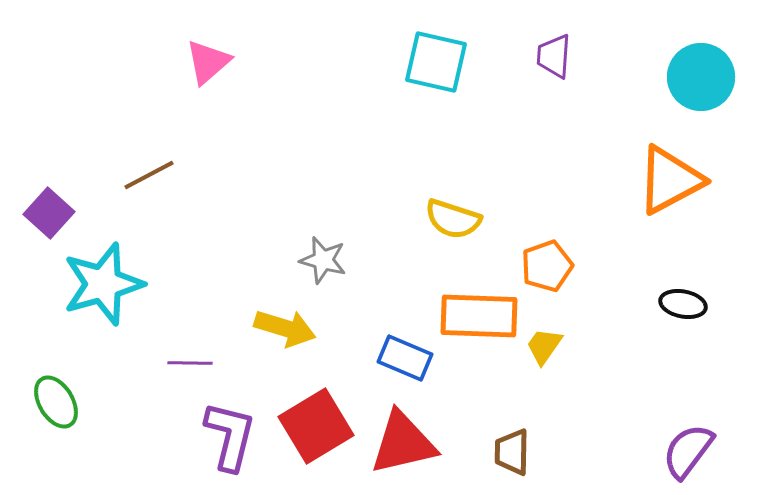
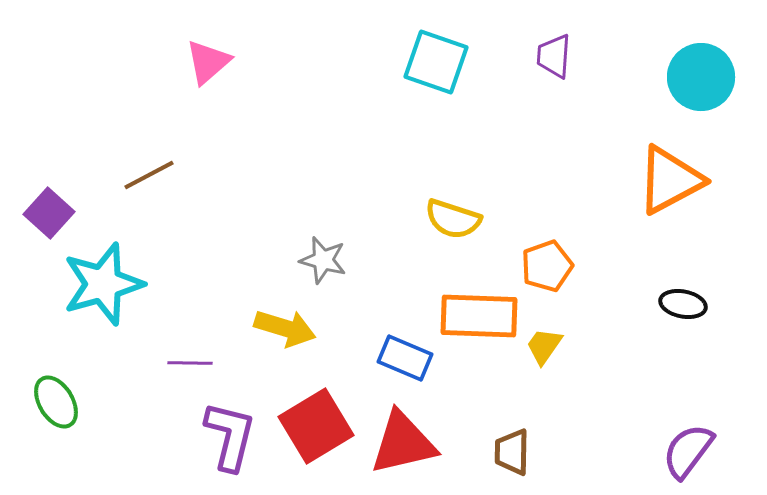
cyan square: rotated 6 degrees clockwise
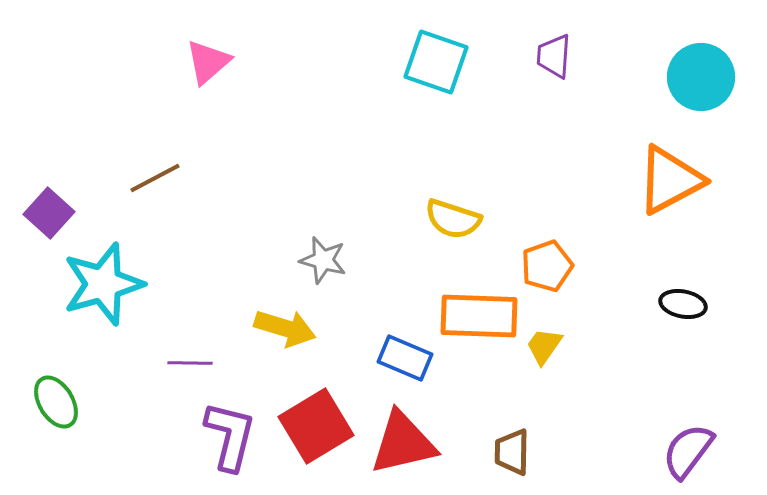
brown line: moved 6 px right, 3 px down
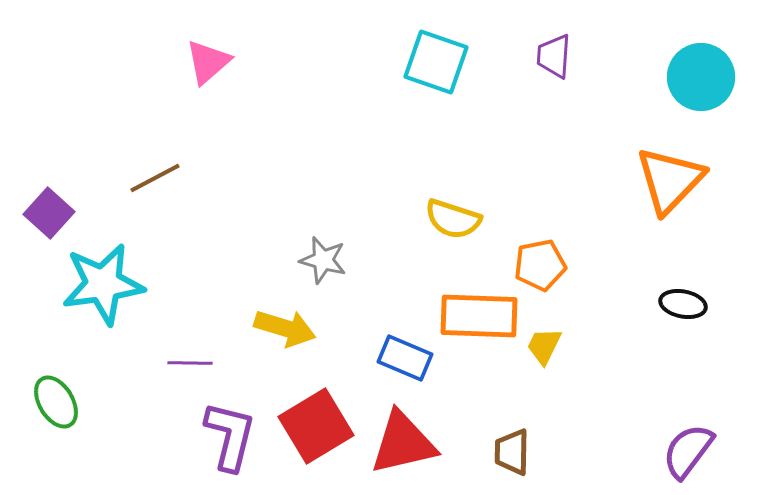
orange triangle: rotated 18 degrees counterclockwise
orange pentagon: moved 7 px left, 1 px up; rotated 9 degrees clockwise
cyan star: rotated 8 degrees clockwise
yellow trapezoid: rotated 9 degrees counterclockwise
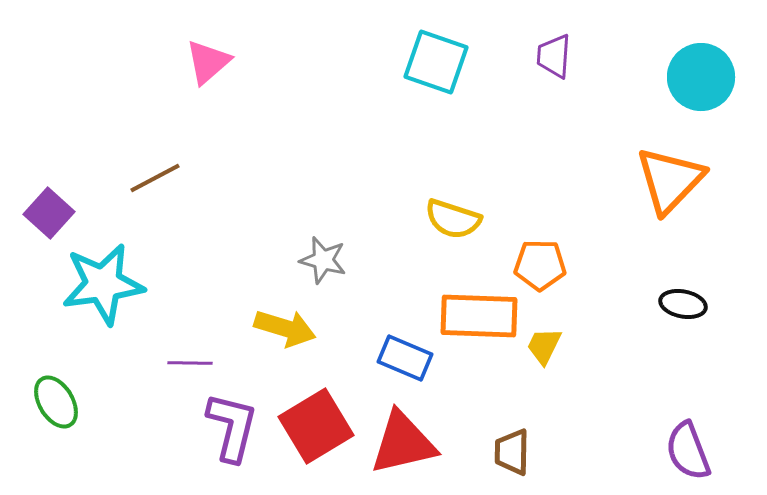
orange pentagon: rotated 12 degrees clockwise
purple L-shape: moved 2 px right, 9 px up
purple semicircle: rotated 58 degrees counterclockwise
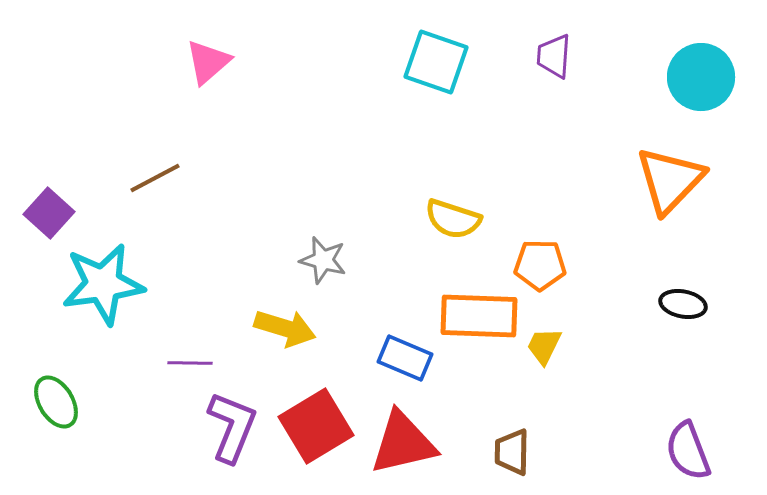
purple L-shape: rotated 8 degrees clockwise
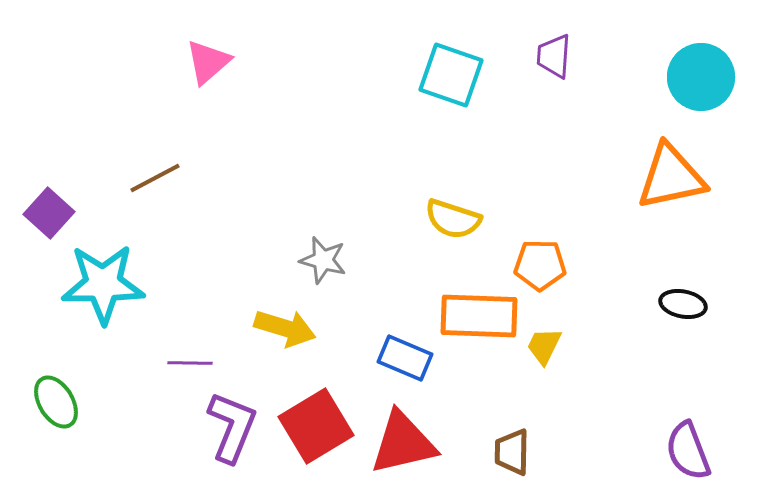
cyan square: moved 15 px right, 13 px down
orange triangle: moved 1 px right, 3 px up; rotated 34 degrees clockwise
cyan star: rotated 8 degrees clockwise
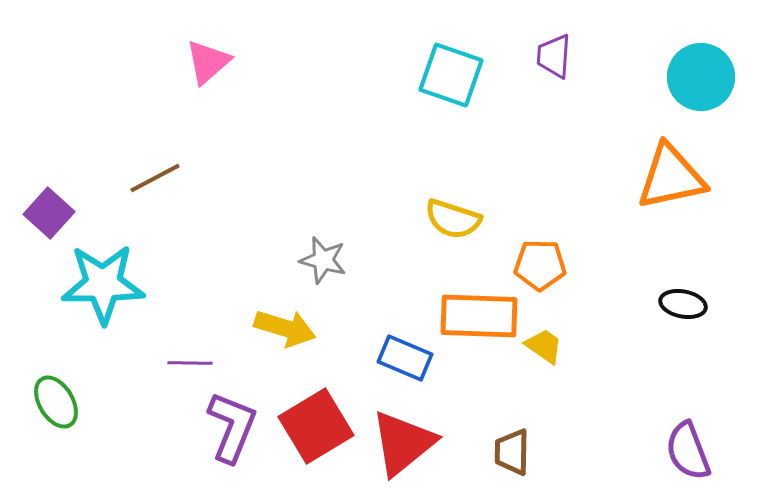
yellow trapezoid: rotated 99 degrees clockwise
red triangle: rotated 26 degrees counterclockwise
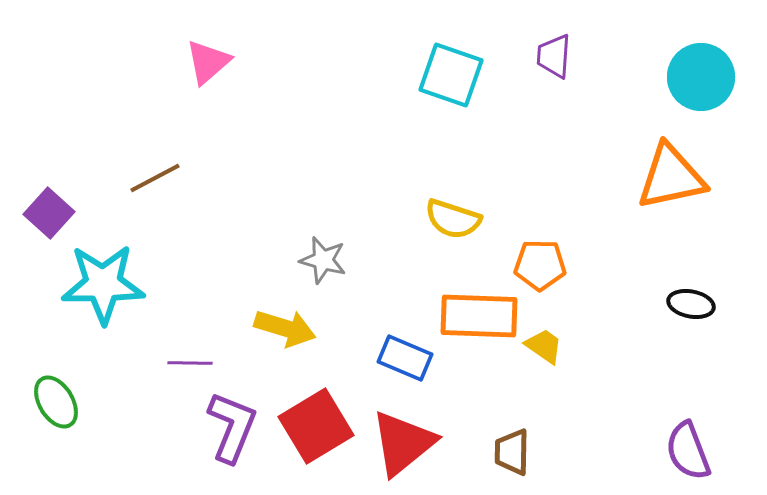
black ellipse: moved 8 px right
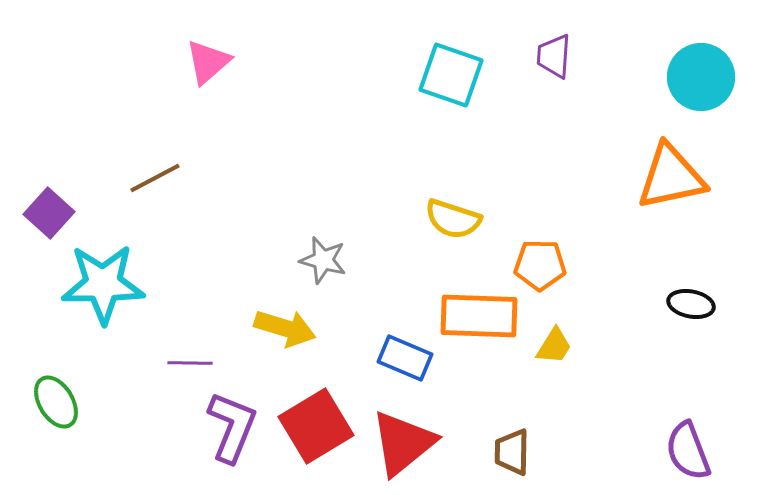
yellow trapezoid: moved 10 px right; rotated 87 degrees clockwise
